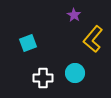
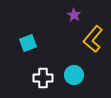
cyan circle: moved 1 px left, 2 px down
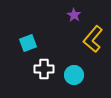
white cross: moved 1 px right, 9 px up
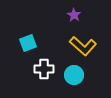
yellow L-shape: moved 10 px left, 7 px down; rotated 88 degrees counterclockwise
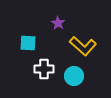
purple star: moved 16 px left, 8 px down
cyan square: rotated 24 degrees clockwise
cyan circle: moved 1 px down
